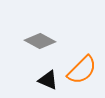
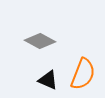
orange semicircle: moved 1 px right, 4 px down; rotated 24 degrees counterclockwise
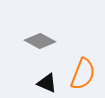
black triangle: moved 1 px left, 3 px down
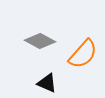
orange semicircle: moved 20 px up; rotated 20 degrees clockwise
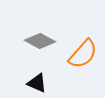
black triangle: moved 10 px left
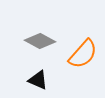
black triangle: moved 1 px right, 3 px up
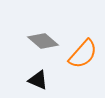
gray diamond: moved 3 px right; rotated 12 degrees clockwise
